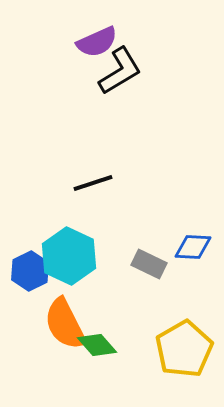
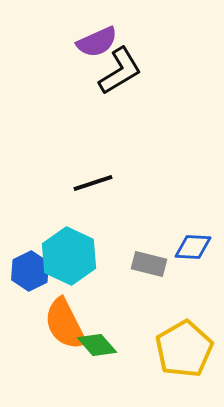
gray rectangle: rotated 12 degrees counterclockwise
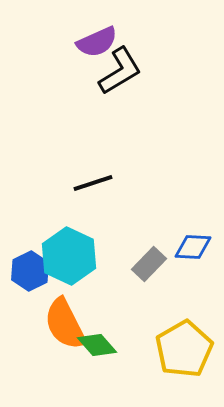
gray rectangle: rotated 60 degrees counterclockwise
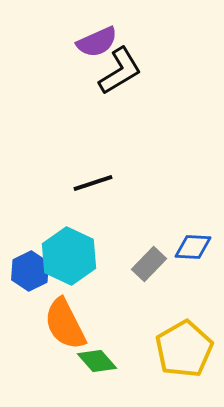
green diamond: moved 16 px down
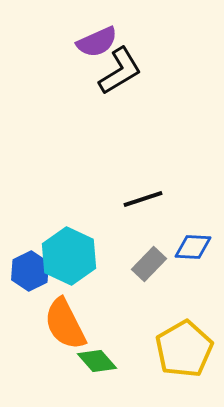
black line: moved 50 px right, 16 px down
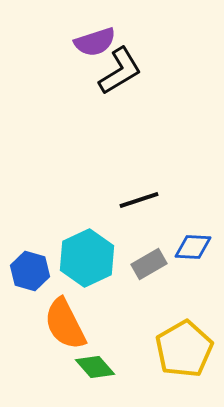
purple semicircle: moved 2 px left; rotated 6 degrees clockwise
black line: moved 4 px left, 1 px down
cyan hexagon: moved 18 px right, 2 px down; rotated 10 degrees clockwise
gray rectangle: rotated 16 degrees clockwise
blue hexagon: rotated 18 degrees counterclockwise
green diamond: moved 2 px left, 6 px down
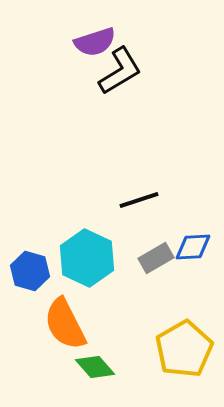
blue diamond: rotated 6 degrees counterclockwise
cyan hexagon: rotated 10 degrees counterclockwise
gray rectangle: moved 7 px right, 6 px up
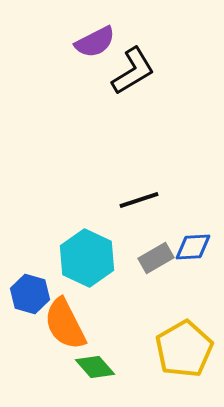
purple semicircle: rotated 9 degrees counterclockwise
black L-shape: moved 13 px right
blue hexagon: moved 23 px down
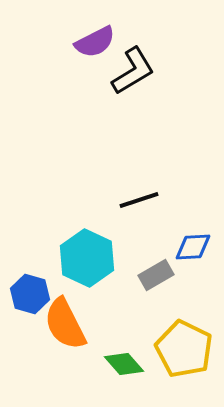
gray rectangle: moved 17 px down
yellow pentagon: rotated 16 degrees counterclockwise
green diamond: moved 29 px right, 3 px up
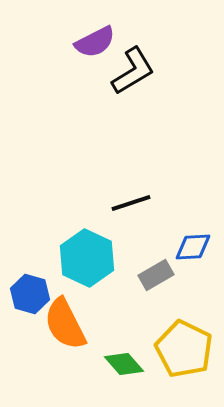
black line: moved 8 px left, 3 px down
